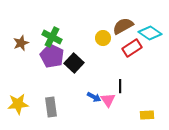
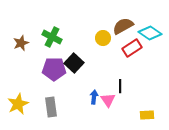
purple pentagon: moved 2 px right, 13 px down; rotated 25 degrees counterclockwise
blue arrow: rotated 112 degrees counterclockwise
yellow star: rotated 20 degrees counterclockwise
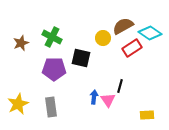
black square: moved 7 px right, 5 px up; rotated 30 degrees counterclockwise
black line: rotated 16 degrees clockwise
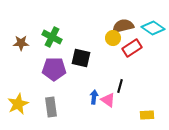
brown semicircle: rotated 15 degrees clockwise
cyan diamond: moved 3 px right, 5 px up
yellow circle: moved 10 px right
brown star: rotated 21 degrees clockwise
pink triangle: rotated 21 degrees counterclockwise
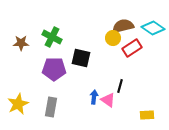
gray rectangle: rotated 18 degrees clockwise
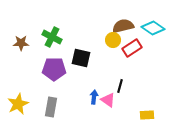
yellow circle: moved 2 px down
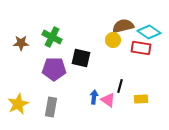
cyan diamond: moved 4 px left, 4 px down
red rectangle: moved 9 px right; rotated 42 degrees clockwise
yellow rectangle: moved 6 px left, 16 px up
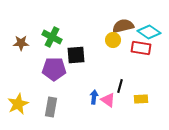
black square: moved 5 px left, 3 px up; rotated 18 degrees counterclockwise
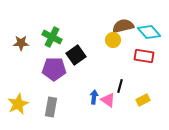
cyan diamond: rotated 15 degrees clockwise
red rectangle: moved 3 px right, 8 px down
black square: rotated 30 degrees counterclockwise
yellow rectangle: moved 2 px right, 1 px down; rotated 24 degrees counterclockwise
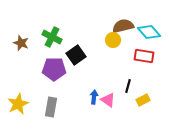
brown star: rotated 21 degrees clockwise
black line: moved 8 px right
